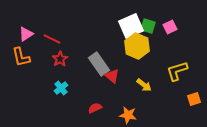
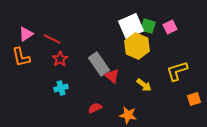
cyan cross: rotated 24 degrees clockwise
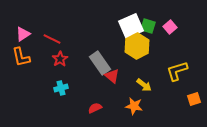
pink square: rotated 16 degrees counterclockwise
pink triangle: moved 3 px left
yellow hexagon: rotated 10 degrees clockwise
gray rectangle: moved 1 px right, 1 px up
orange star: moved 6 px right, 9 px up
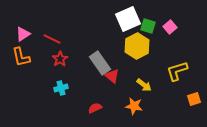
white square: moved 3 px left, 7 px up
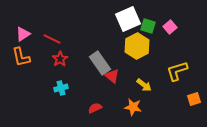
orange star: moved 1 px left, 1 px down
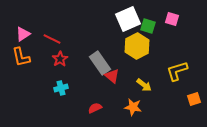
pink square: moved 2 px right, 8 px up; rotated 32 degrees counterclockwise
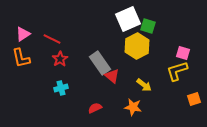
pink square: moved 11 px right, 34 px down
orange L-shape: moved 1 px down
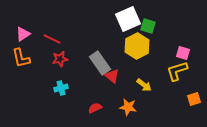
red star: rotated 21 degrees clockwise
orange star: moved 5 px left
